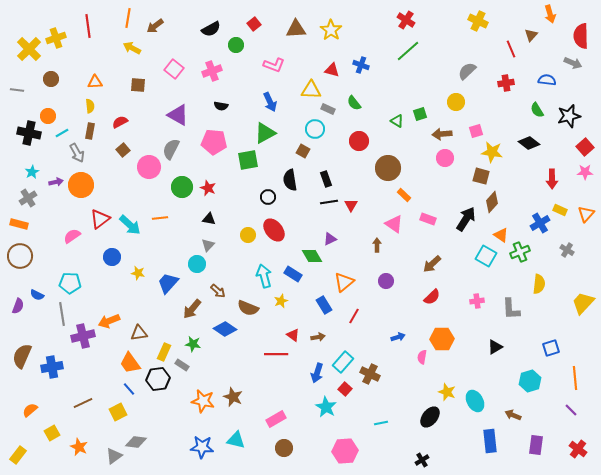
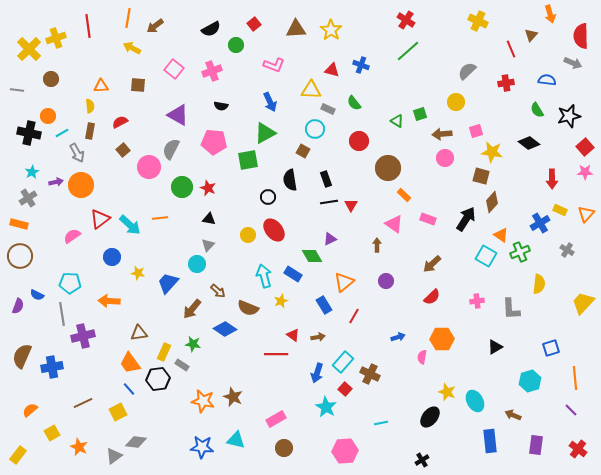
orange triangle at (95, 82): moved 6 px right, 4 px down
orange arrow at (109, 321): moved 20 px up; rotated 25 degrees clockwise
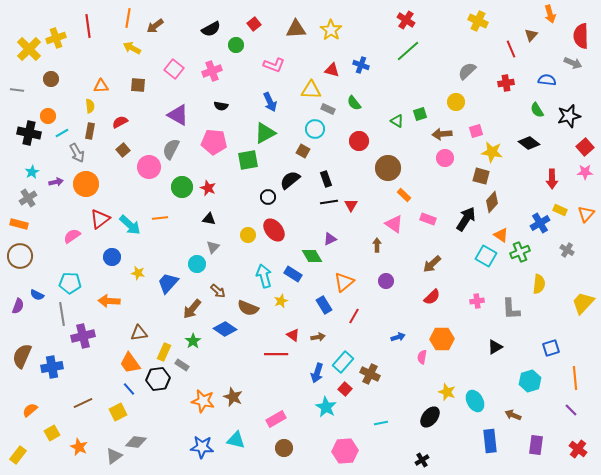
black semicircle at (290, 180): rotated 60 degrees clockwise
orange circle at (81, 185): moved 5 px right, 1 px up
gray triangle at (208, 245): moved 5 px right, 2 px down
green star at (193, 344): moved 3 px up; rotated 28 degrees clockwise
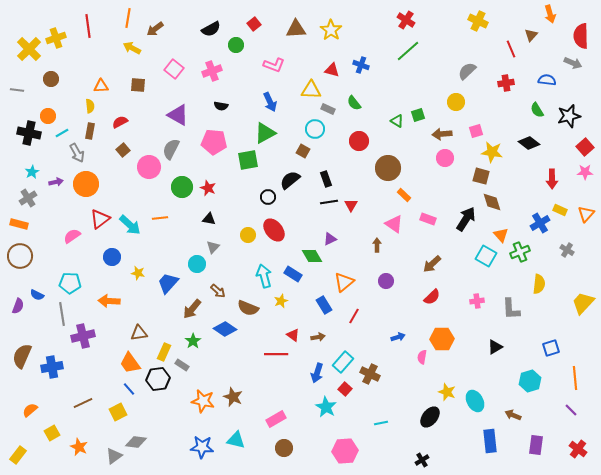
brown arrow at (155, 26): moved 3 px down
green square at (420, 114): moved 2 px left, 1 px down
brown diamond at (492, 202): rotated 60 degrees counterclockwise
orange triangle at (501, 235): rotated 14 degrees clockwise
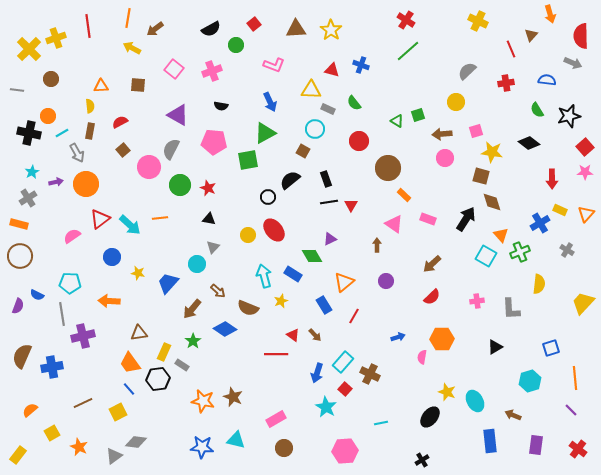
green circle at (182, 187): moved 2 px left, 2 px up
brown arrow at (318, 337): moved 3 px left, 2 px up; rotated 56 degrees clockwise
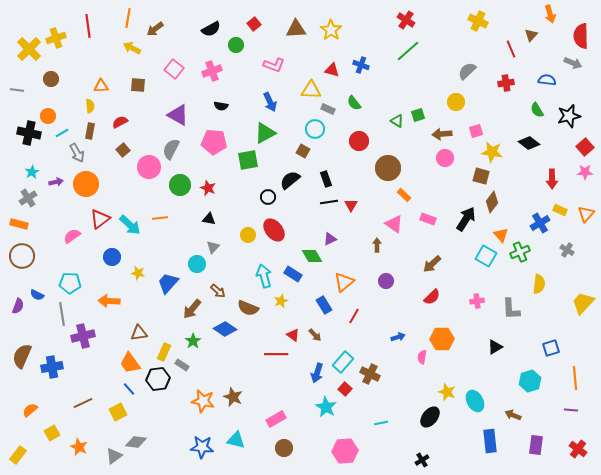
brown diamond at (492, 202): rotated 55 degrees clockwise
brown circle at (20, 256): moved 2 px right
purple line at (571, 410): rotated 40 degrees counterclockwise
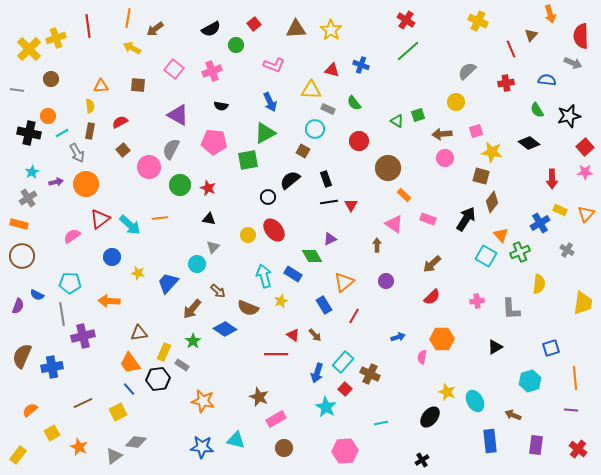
yellow trapezoid at (583, 303): rotated 145 degrees clockwise
brown star at (233, 397): moved 26 px right
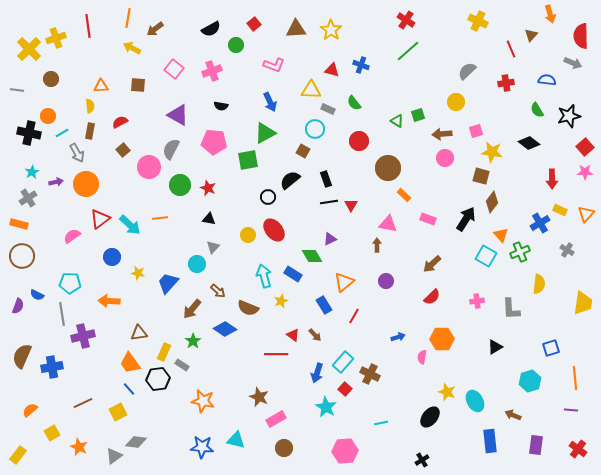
pink triangle at (394, 224): moved 6 px left; rotated 24 degrees counterclockwise
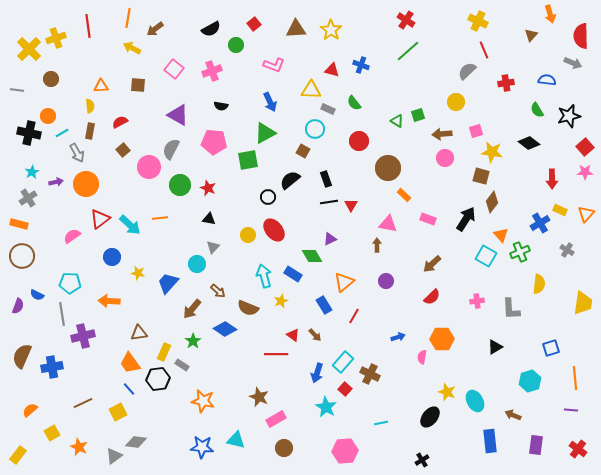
red line at (511, 49): moved 27 px left, 1 px down
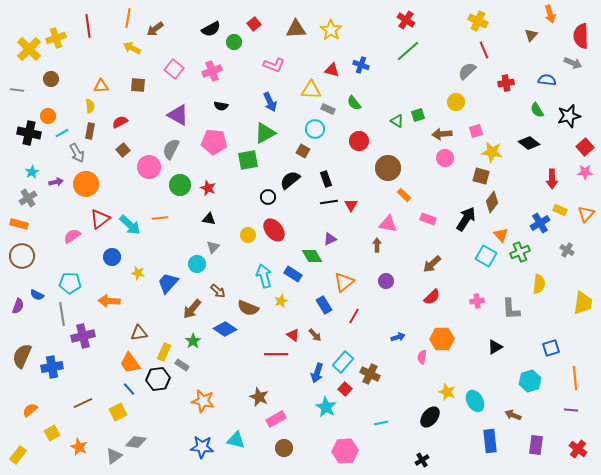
green circle at (236, 45): moved 2 px left, 3 px up
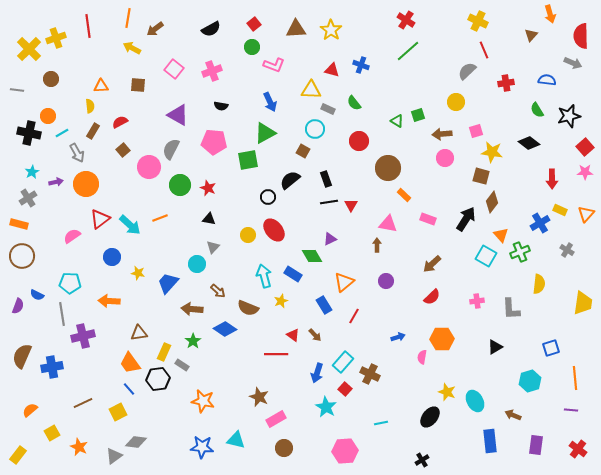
green circle at (234, 42): moved 18 px right, 5 px down
brown rectangle at (90, 131): moved 3 px right; rotated 21 degrees clockwise
orange line at (160, 218): rotated 14 degrees counterclockwise
brown arrow at (192, 309): rotated 55 degrees clockwise
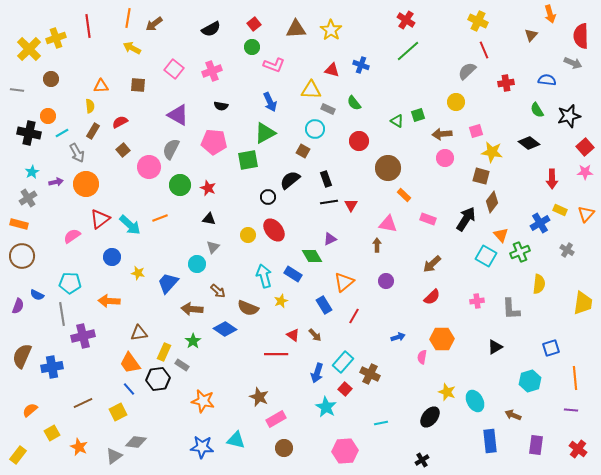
brown arrow at (155, 29): moved 1 px left, 5 px up
